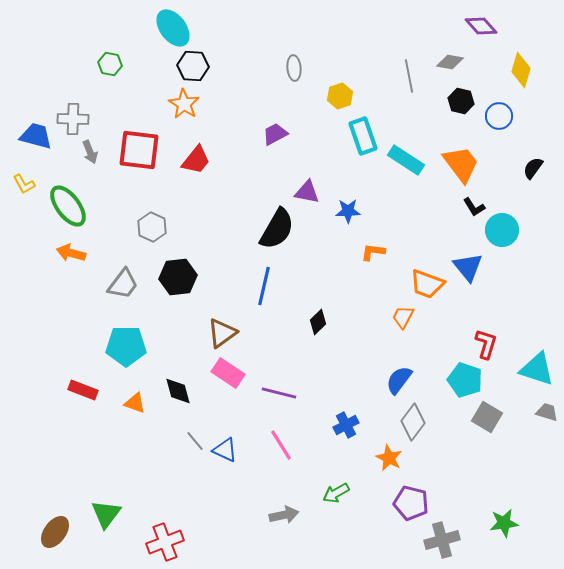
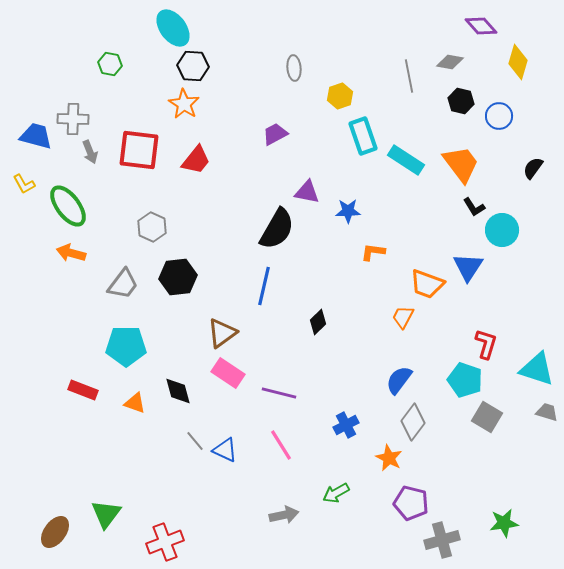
yellow diamond at (521, 70): moved 3 px left, 8 px up
blue triangle at (468, 267): rotated 12 degrees clockwise
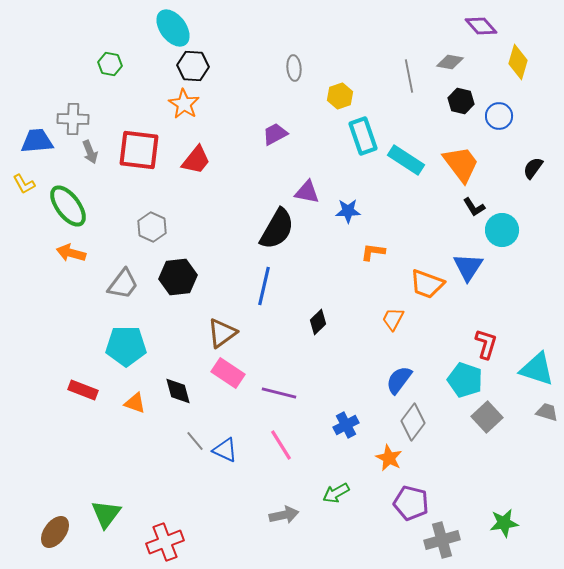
blue trapezoid at (36, 136): moved 1 px right, 5 px down; rotated 20 degrees counterclockwise
orange trapezoid at (403, 317): moved 10 px left, 2 px down
gray square at (487, 417): rotated 16 degrees clockwise
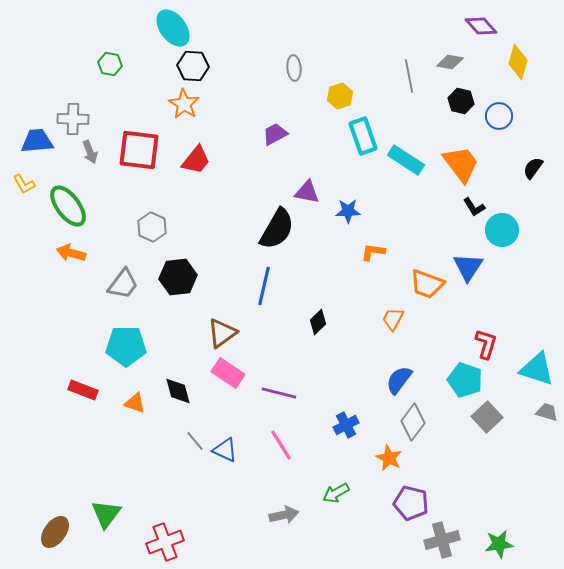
green star at (504, 523): moved 5 px left, 21 px down
